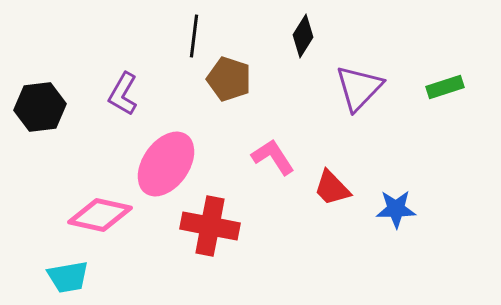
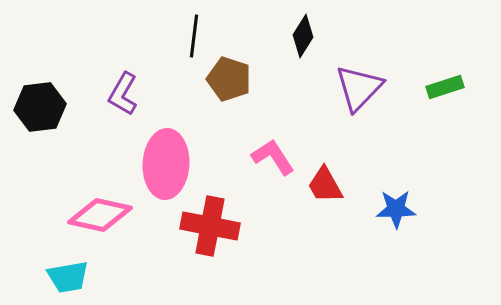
pink ellipse: rotated 32 degrees counterclockwise
red trapezoid: moved 7 px left, 3 px up; rotated 15 degrees clockwise
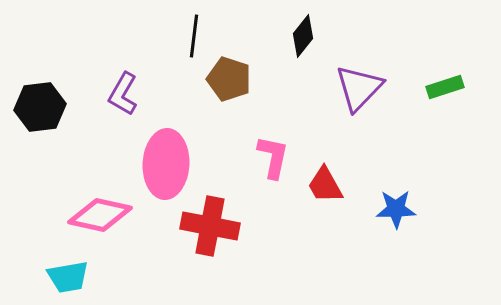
black diamond: rotated 6 degrees clockwise
pink L-shape: rotated 45 degrees clockwise
